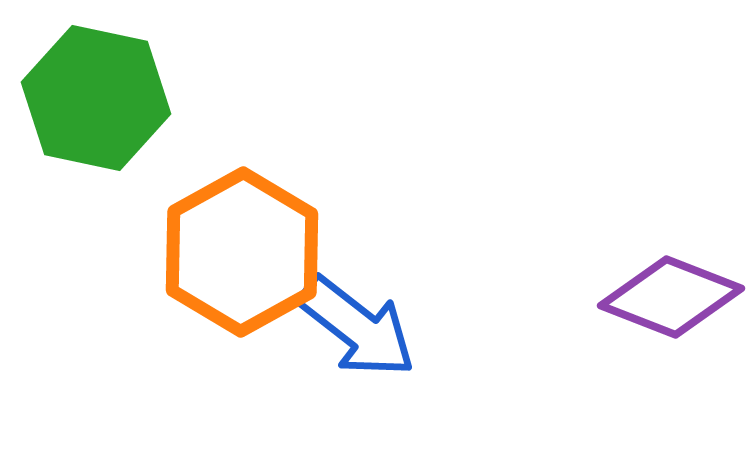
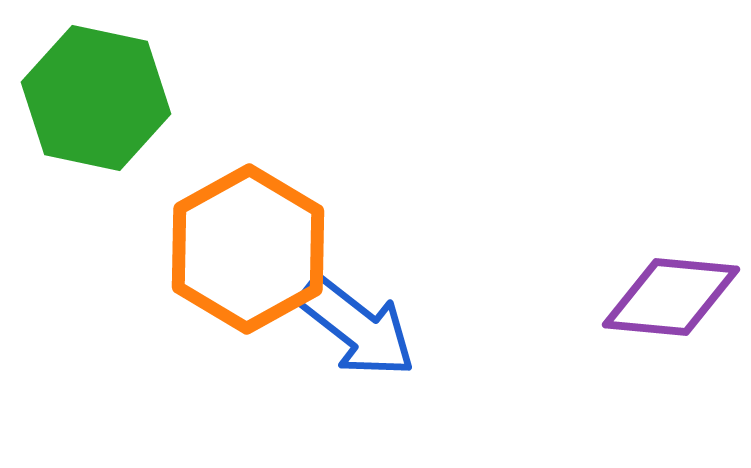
orange hexagon: moved 6 px right, 3 px up
purple diamond: rotated 16 degrees counterclockwise
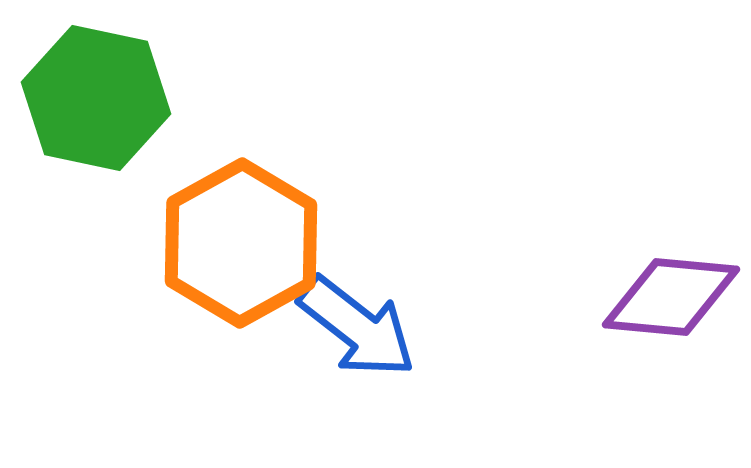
orange hexagon: moved 7 px left, 6 px up
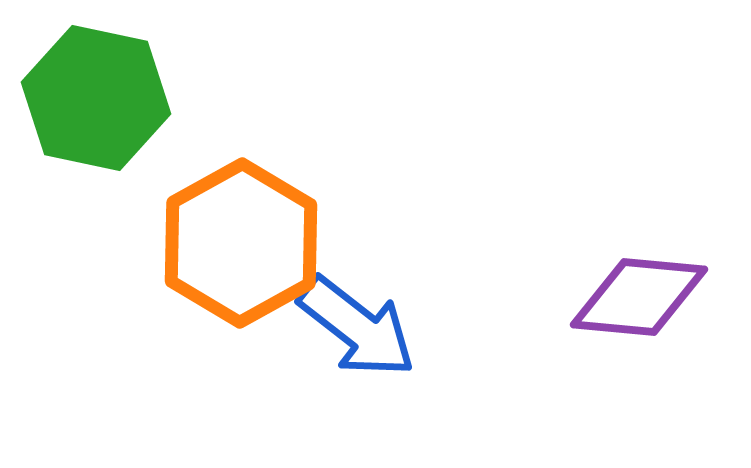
purple diamond: moved 32 px left
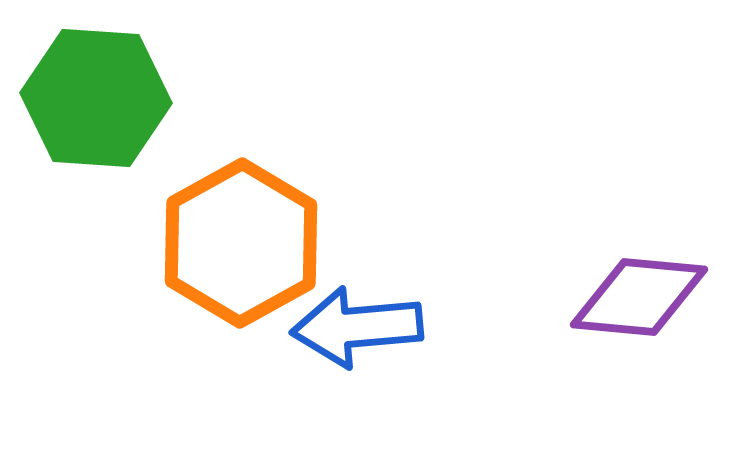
green hexagon: rotated 8 degrees counterclockwise
blue arrow: rotated 137 degrees clockwise
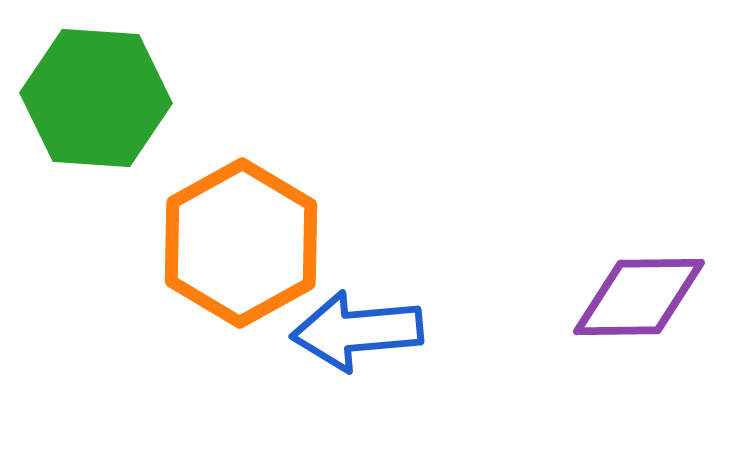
purple diamond: rotated 6 degrees counterclockwise
blue arrow: moved 4 px down
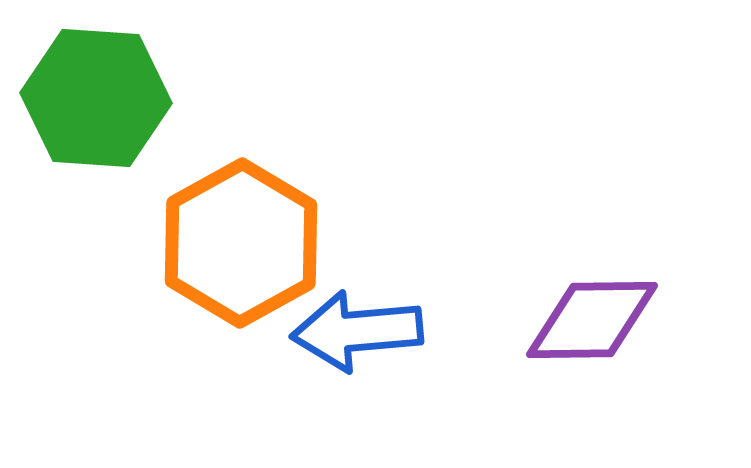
purple diamond: moved 47 px left, 23 px down
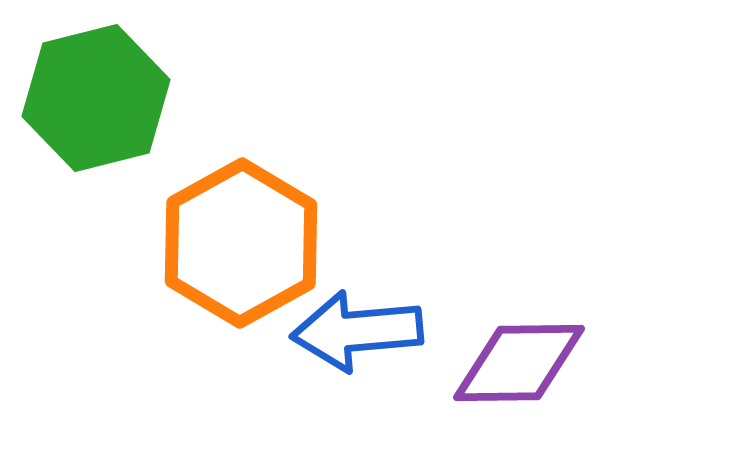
green hexagon: rotated 18 degrees counterclockwise
purple diamond: moved 73 px left, 43 px down
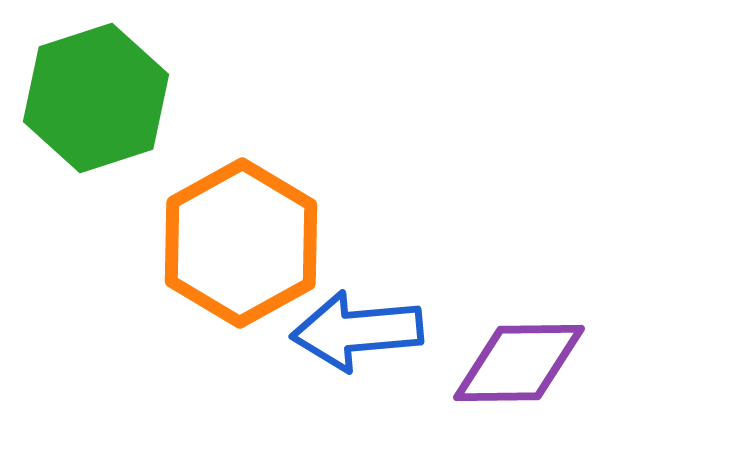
green hexagon: rotated 4 degrees counterclockwise
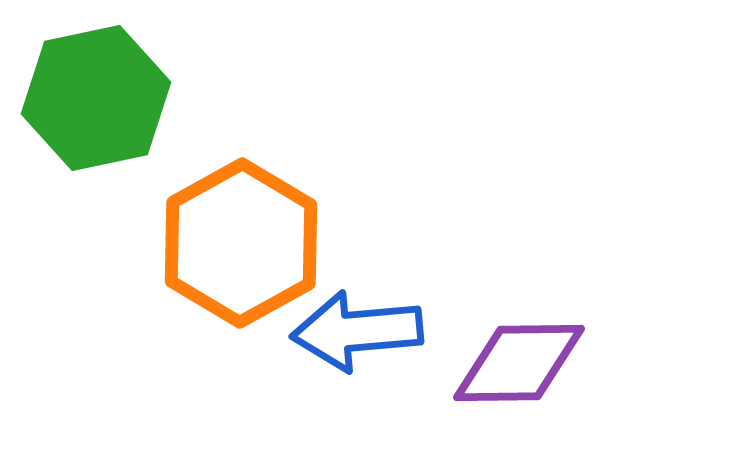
green hexagon: rotated 6 degrees clockwise
